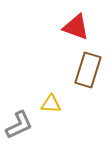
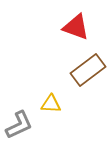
brown rectangle: rotated 36 degrees clockwise
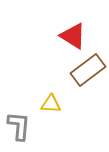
red triangle: moved 3 px left, 9 px down; rotated 12 degrees clockwise
gray L-shape: moved 1 px down; rotated 60 degrees counterclockwise
